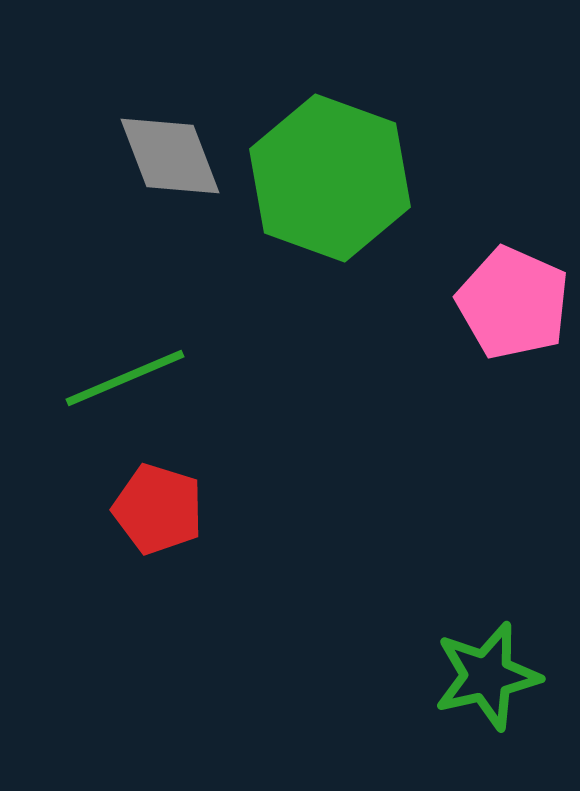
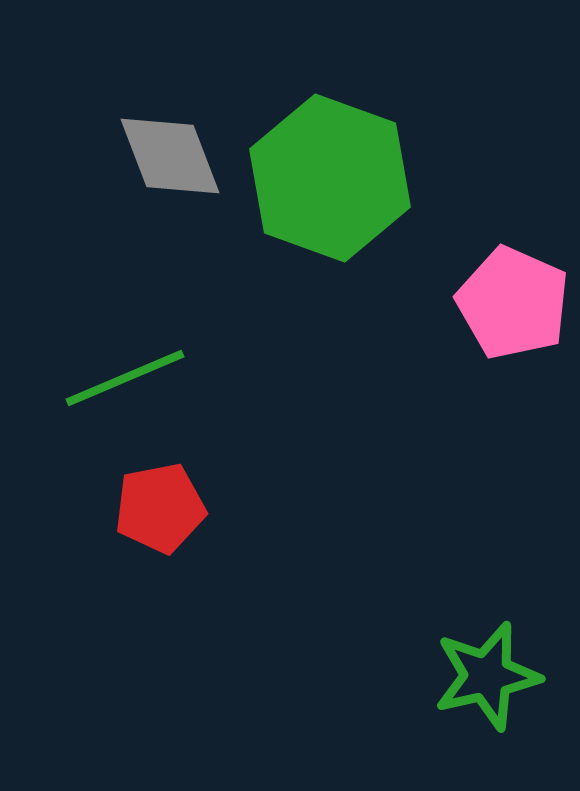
red pentagon: moved 2 px right, 1 px up; rotated 28 degrees counterclockwise
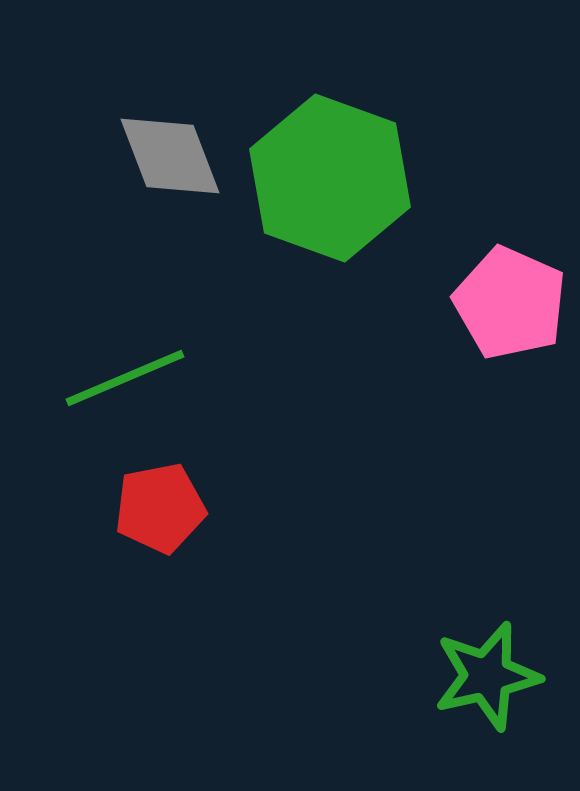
pink pentagon: moved 3 px left
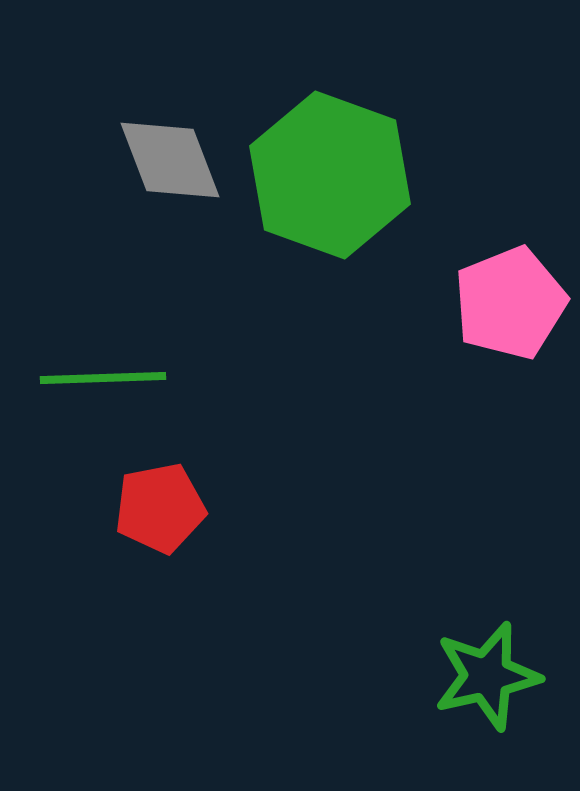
gray diamond: moved 4 px down
green hexagon: moved 3 px up
pink pentagon: rotated 26 degrees clockwise
green line: moved 22 px left; rotated 21 degrees clockwise
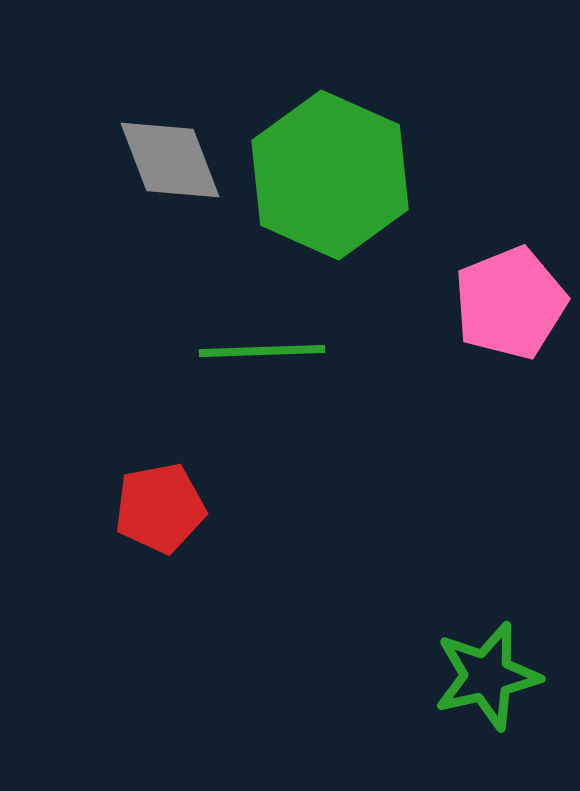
green hexagon: rotated 4 degrees clockwise
green line: moved 159 px right, 27 px up
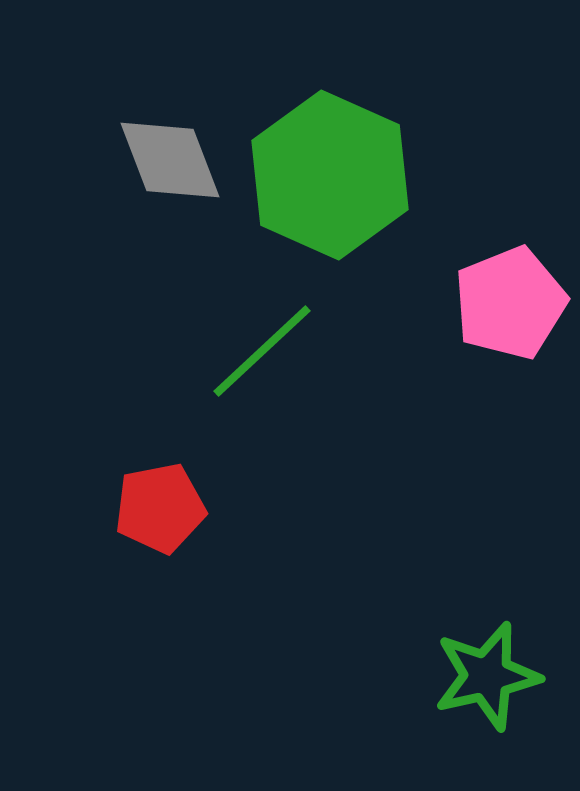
green line: rotated 41 degrees counterclockwise
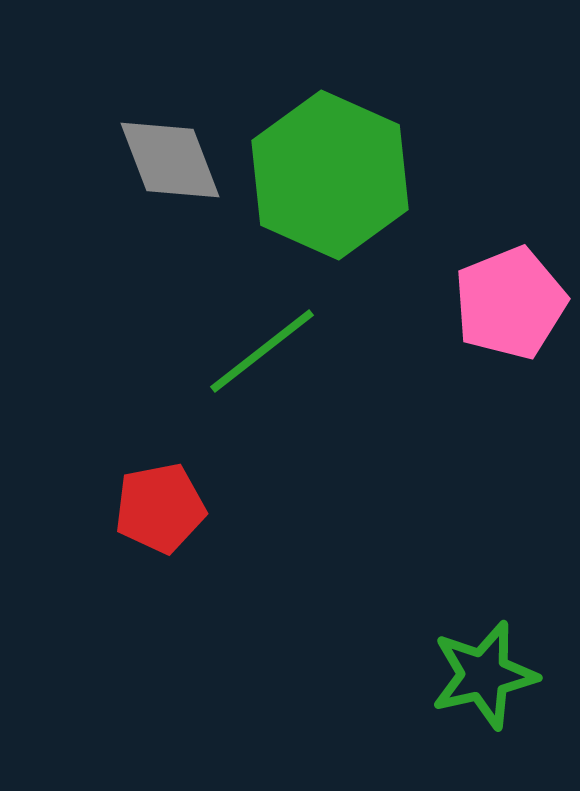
green line: rotated 5 degrees clockwise
green star: moved 3 px left, 1 px up
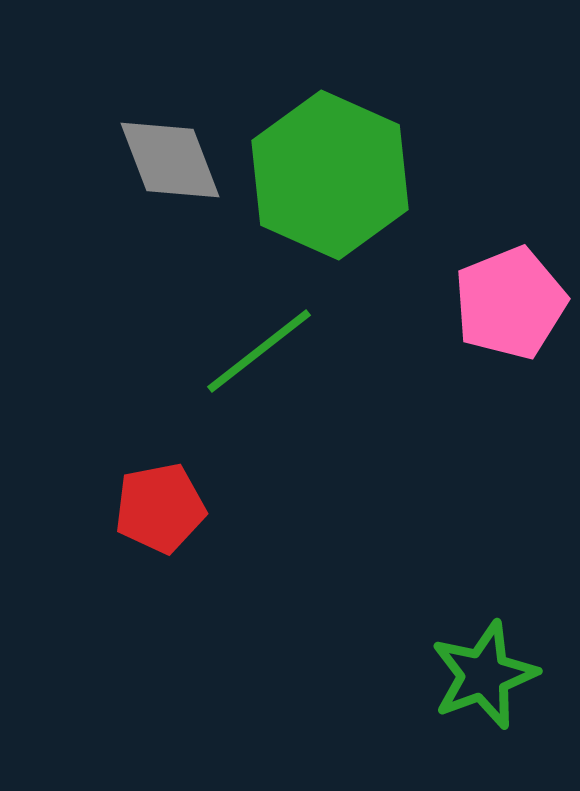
green line: moved 3 px left
green star: rotated 7 degrees counterclockwise
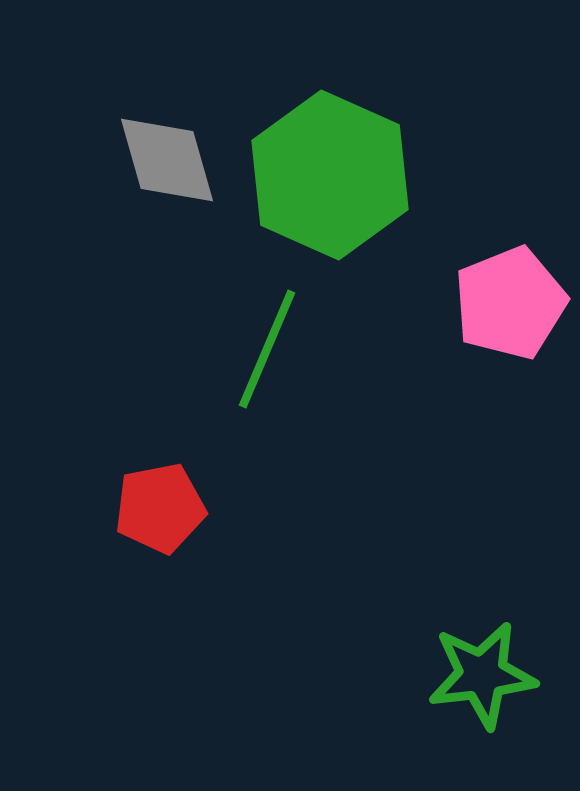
gray diamond: moved 3 px left; rotated 5 degrees clockwise
green line: moved 8 px right, 2 px up; rotated 29 degrees counterclockwise
green star: moved 2 px left; rotated 13 degrees clockwise
